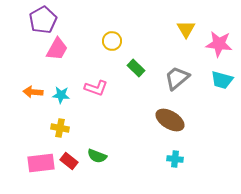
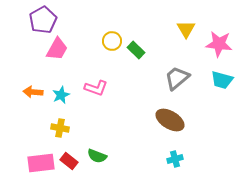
green rectangle: moved 18 px up
cyan star: rotated 30 degrees counterclockwise
cyan cross: rotated 21 degrees counterclockwise
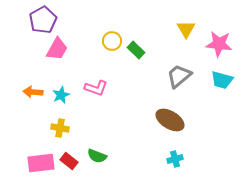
gray trapezoid: moved 2 px right, 2 px up
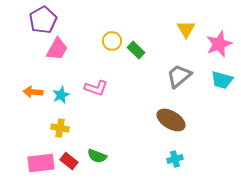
pink star: rotated 28 degrees counterclockwise
brown ellipse: moved 1 px right
